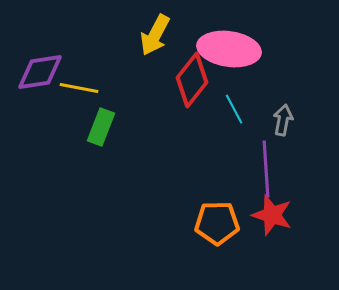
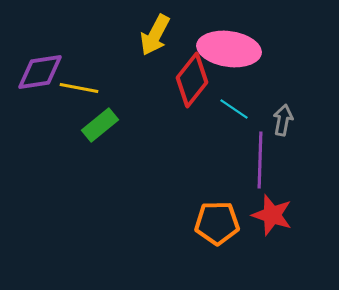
cyan line: rotated 28 degrees counterclockwise
green rectangle: moved 1 px left, 2 px up; rotated 30 degrees clockwise
purple line: moved 6 px left, 9 px up; rotated 6 degrees clockwise
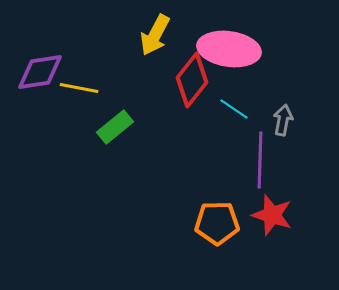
green rectangle: moved 15 px right, 2 px down
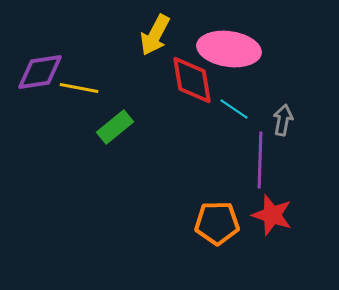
red diamond: rotated 48 degrees counterclockwise
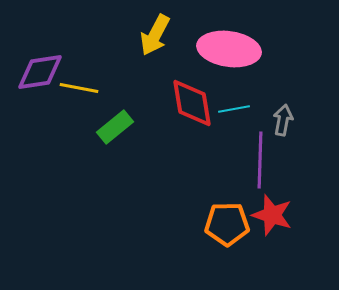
red diamond: moved 23 px down
cyan line: rotated 44 degrees counterclockwise
orange pentagon: moved 10 px right, 1 px down
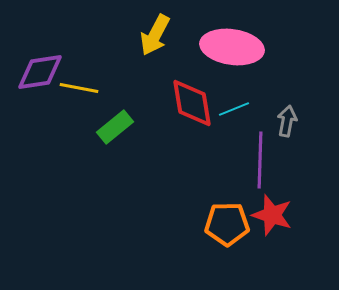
pink ellipse: moved 3 px right, 2 px up
cyan line: rotated 12 degrees counterclockwise
gray arrow: moved 4 px right, 1 px down
